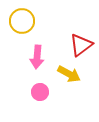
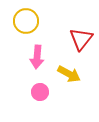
yellow circle: moved 4 px right
red triangle: moved 6 px up; rotated 15 degrees counterclockwise
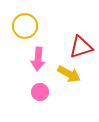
yellow circle: moved 1 px left, 5 px down
red triangle: moved 8 px down; rotated 35 degrees clockwise
pink arrow: moved 1 px right, 2 px down
